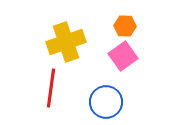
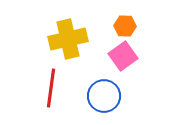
yellow cross: moved 2 px right, 3 px up; rotated 6 degrees clockwise
blue circle: moved 2 px left, 6 px up
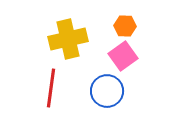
blue circle: moved 3 px right, 5 px up
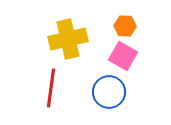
pink square: rotated 24 degrees counterclockwise
blue circle: moved 2 px right, 1 px down
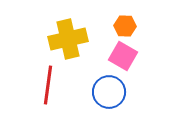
red line: moved 3 px left, 3 px up
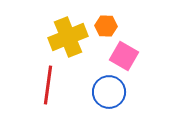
orange hexagon: moved 19 px left
yellow cross: moved 2 px up; rotated 9 degrees counterclockwise
pink square: moved 1 px right
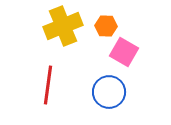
yellow cross: moved 5 px left, 11 px up
pink square: moved 4 px up
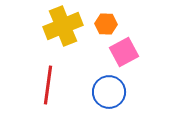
orange hexagon: moved 2 px up
pink square: rotated 32 degrees clockwise
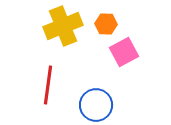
blue circle: moved 13 px left, 13 px down
